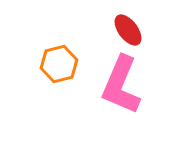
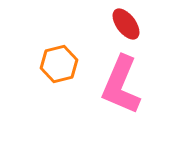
red ellipse: moved 2 px left, 6 px up
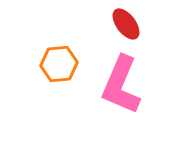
orange hexagon: rotated 9 degrees clockwise
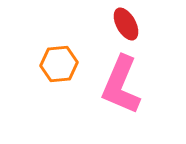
red ellipse: rotated 8 degrees clockwise
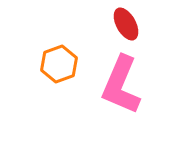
orange hexagon: rotated 15 degrees counterclockwise
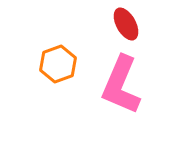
orange hexagon: moved 1 px left
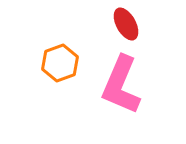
orange hexagon: moved 2 px right, 1 px up
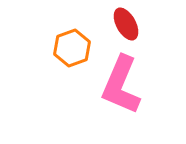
orange hexagon: moved 12 px right, 15 px up
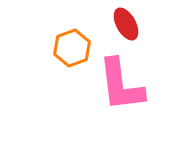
pink L-shape: rotated 30 degrees counterclockwise
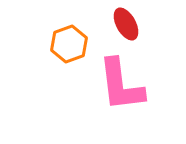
orange hexagon: moved 3 px left, 4 px up
